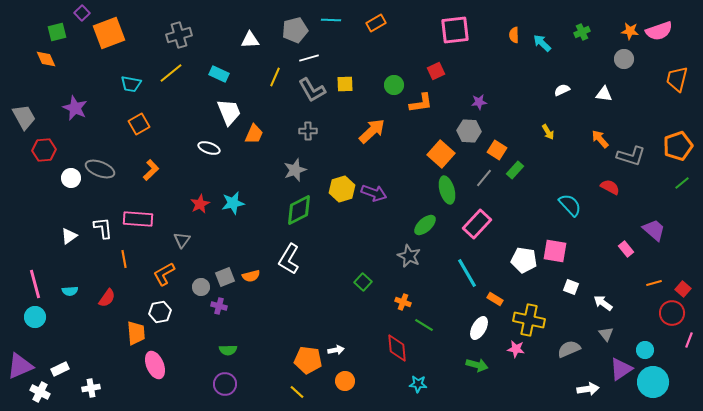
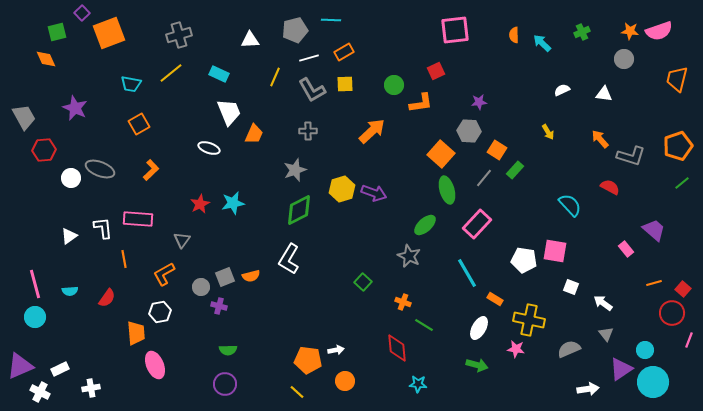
orange rectangle at (376, 23): moved 32 px left, 29 px down
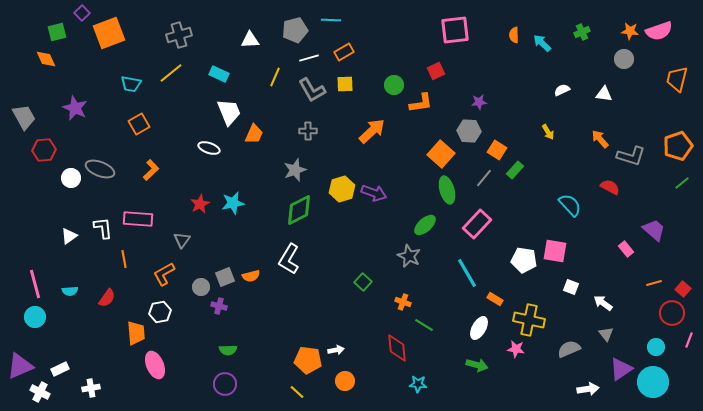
cyan circle at (645, 350): moved 11 px right, 3 px up
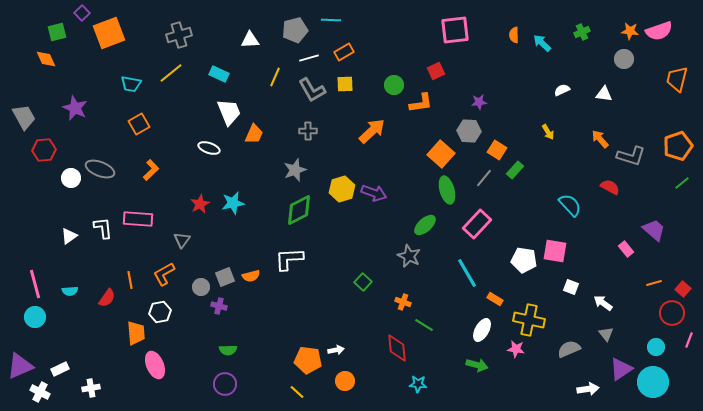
orange line at (124, 259): moved 6 px right, 21 px down
white L-shape at (289, 259): rotated 56 degrees clockwise
white ellipse at (479, 328): moved 3 px right, 2 px down
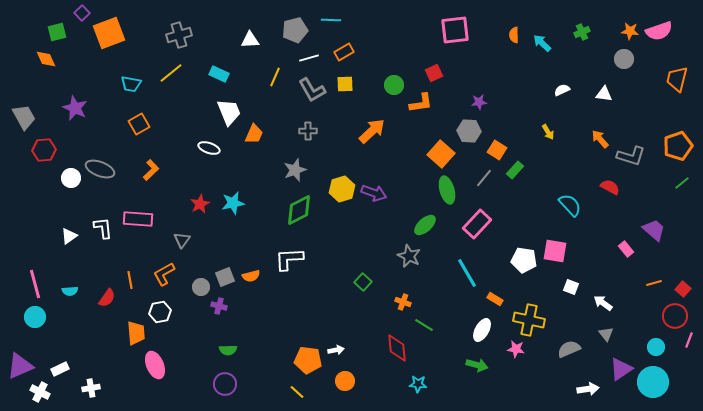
red square at (436, 71): moved 2 px left, 2 px down
red circle at (672, 313): moved 3 px right, 3 px down
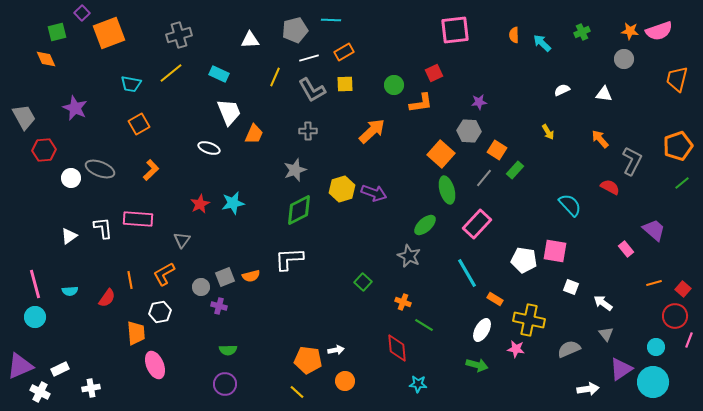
gray L-shape at (631, 156): moved 1 px right, 5 px down; rotated 80 degrees counterclockwise
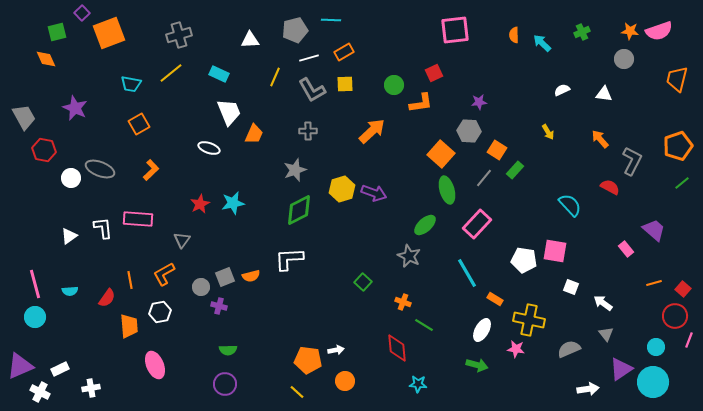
red hexagon at (44, 150): rotated 15 degrees clockwise
orange trapezoid at (136, 333): moved 7 px left, 7 px up
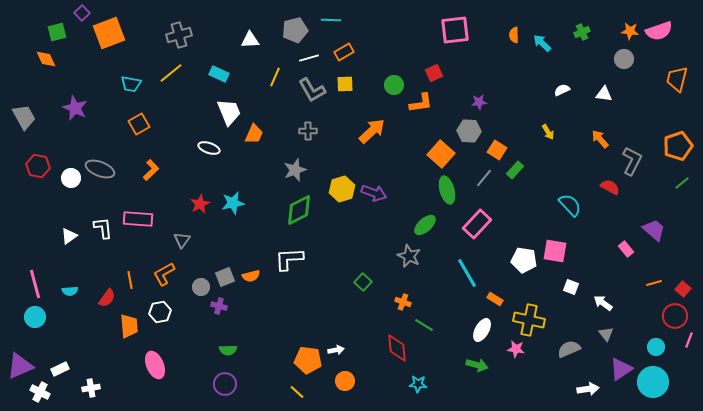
red hexagon at (44, 150): moved 6 px left, 16 px down
